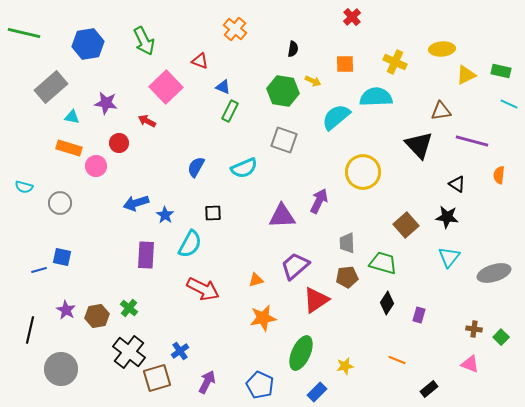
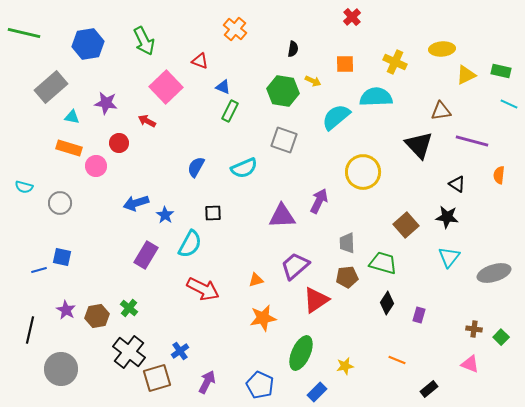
purple rectangle at (146, 255): rotated 28 degrees clockwise
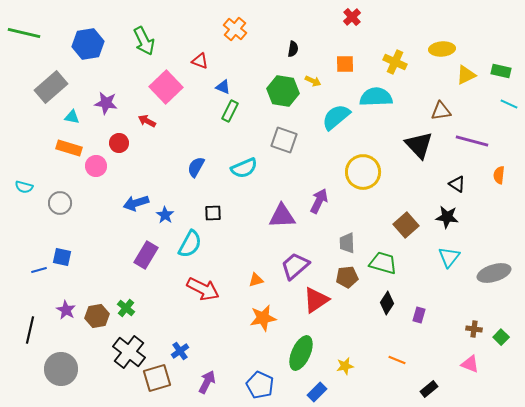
green cross at (129, 308): moved 3 px left
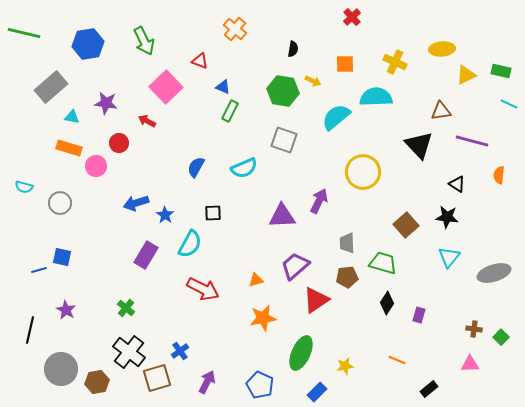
brown hexagon at (97, 316): moved 66 px down
pink triangle at (470, 364): rotated 24 degrees counterclockwise
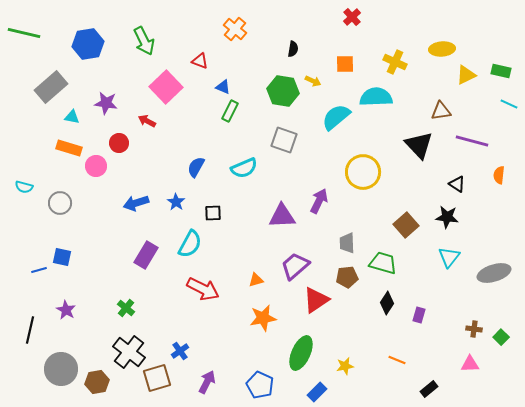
blue star at (165, 215): moved 11 px right, 13 px up
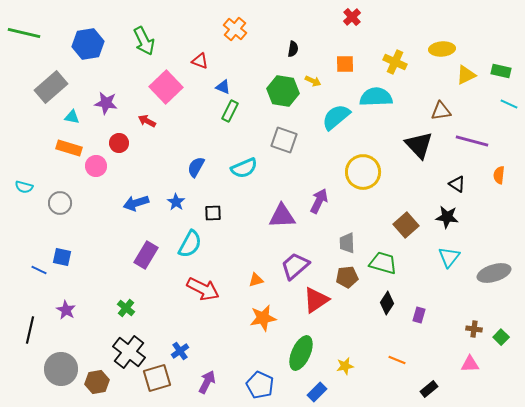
blue line at (39, 270): rotated 42 degrees clockwise
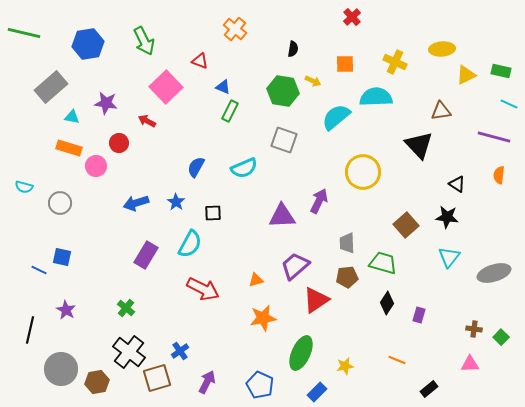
purple line at (472, 141): moved 22 px right, 4 px up
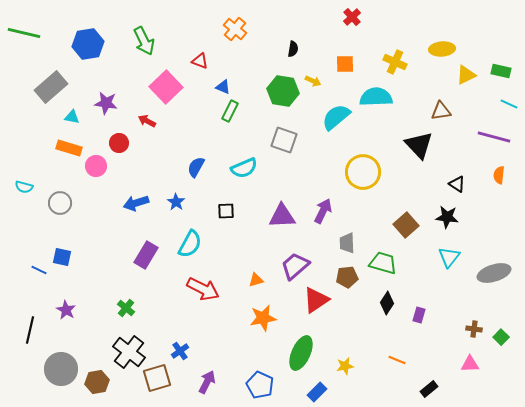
purple arrow at (319, 201): moved 4 px right, 10 px down
black square at (213, 213): moved 13 px right, 2 px up
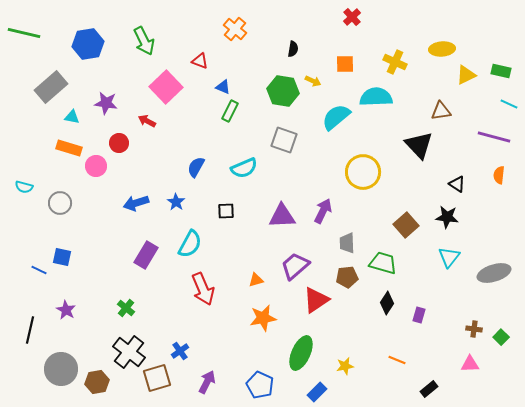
red arrow at (203, 289): rotated 40 degrees clockwise
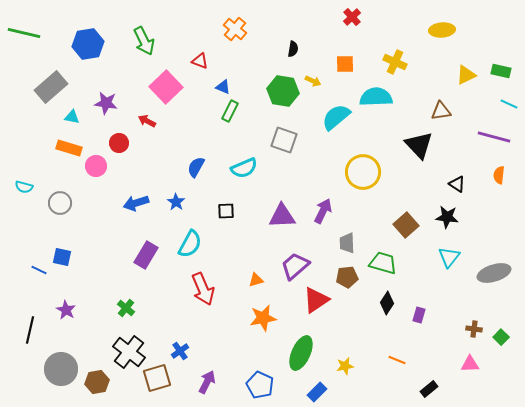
yellow ellipse at (442, 49): moved 19 px up
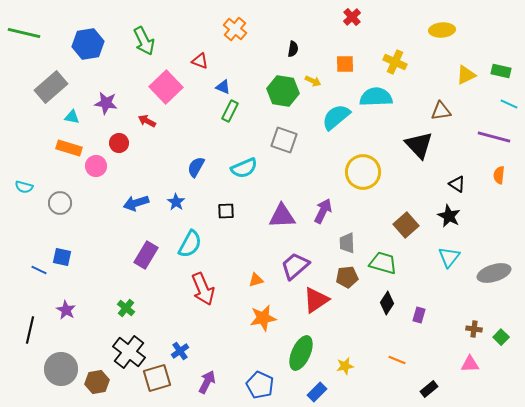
black star at (447, 217): moved 2 px right, 1 px up; rotated 20 degrees clockwise
